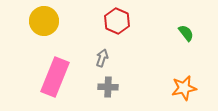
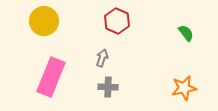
pink rectangle: moved 4 px left
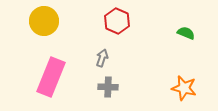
green semicircle: rotated 30 degrees counterclockwise
orange star: rotated 25 degrees clockwise
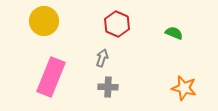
red hexagon: moved 3 px down
green semicircle: moved 12 px left
